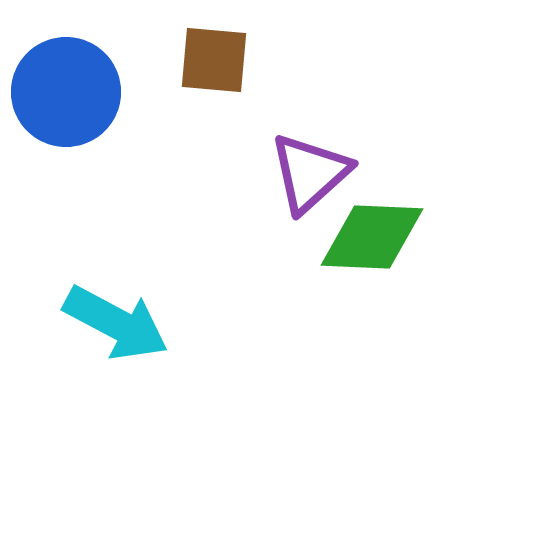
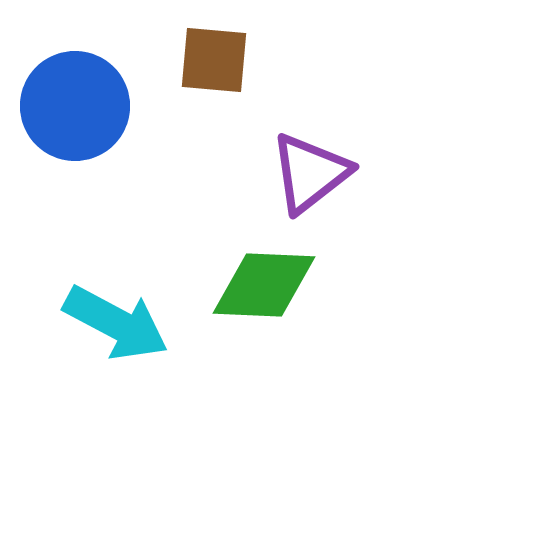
blue circle: moved 9 px right, 14 px down
purple triangle: rotated 4 degrees clockwise
green diamond: moved 108 px left, 48 px down
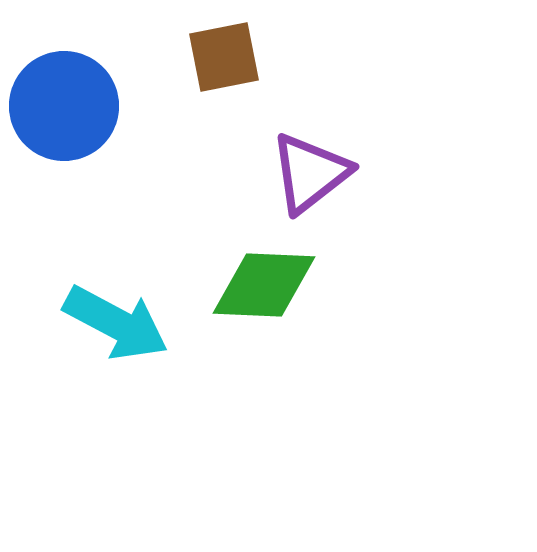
brown square: moved 10 px right, 3 px up; rotated 16 degrees counterclockwise
blue circle: moved 11 px left
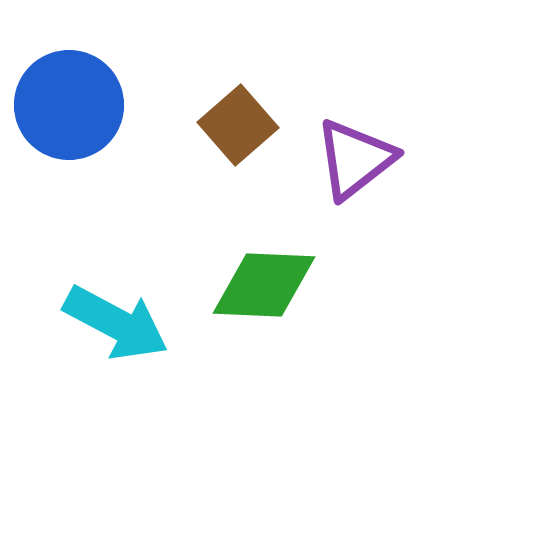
brown square: moved 14 px right, 68 px down; rotated 30 degrees counterclockwise
blue circle: moved 5 px right, 1 px up
purple triangle: moved 45 px right, 14 px up
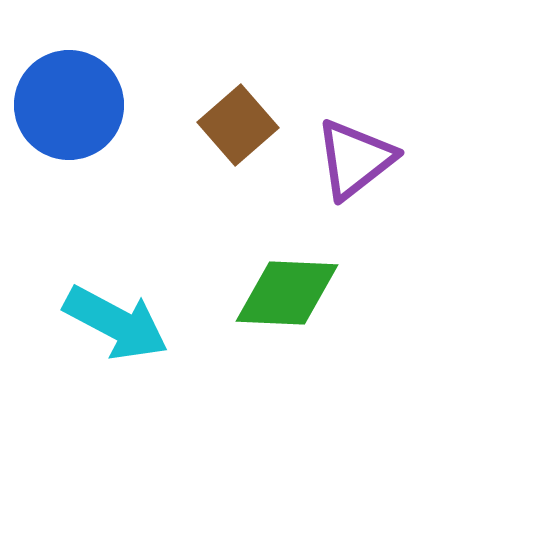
green diamond: moved 23 px right, 8 px down
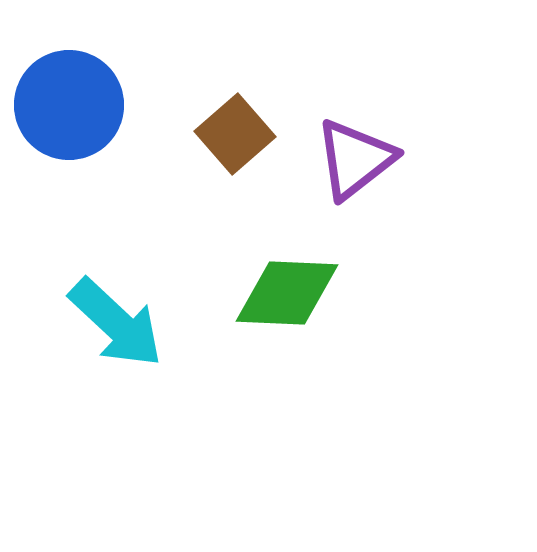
brown square: moved 3 px left, 9 px down
cyan arrow: rotated 15 degrees clockwise
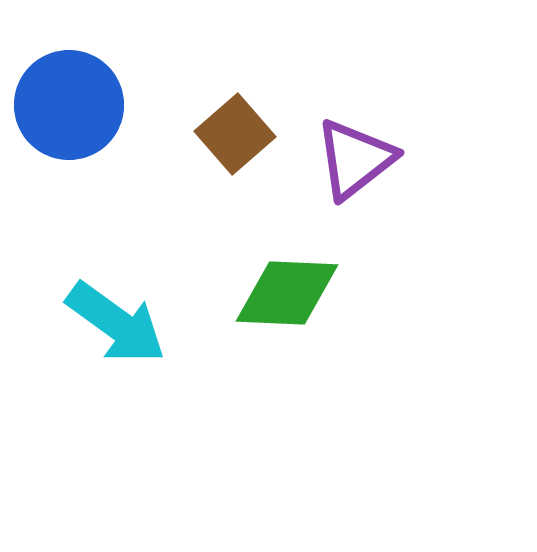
cyan arrow: rotated 7 degrees counterclockwise
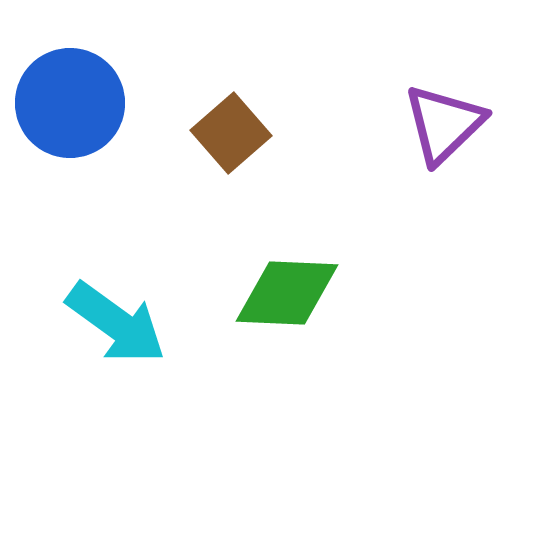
blue circle: moved 1 px right, 2 px up
brown square: moved 4 px left, 1 px up
purple triangle: moved 89 px right, 35 px up; rotated 6 degrees counterclockwise
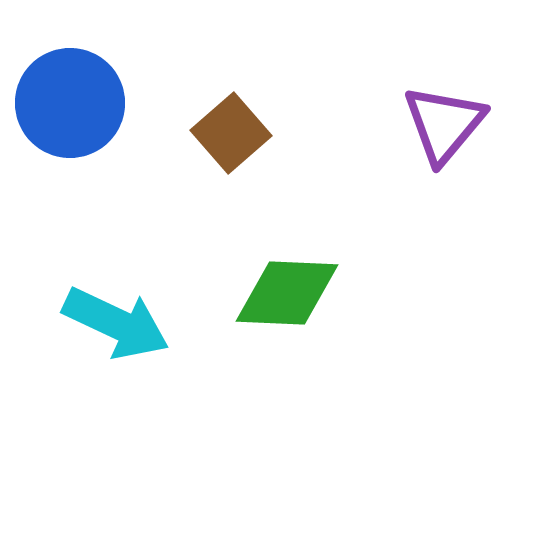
purple triangle: rotated 6 degrees counterclockwise
cyan arrow: rotated 11 degrees counterclockwise
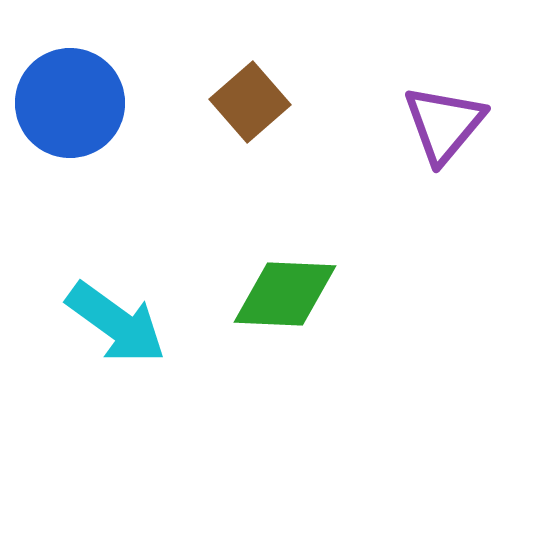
brown square: moved 19 px right, 31 px up
green diamond: moved 2 px left, 1 px down
cyan arrow: rotated 11 degrees clockwise
